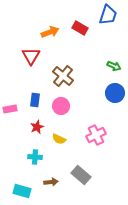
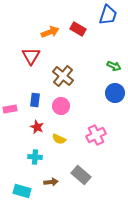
red rectangle: moved 2 px left, 1 px down
red star: rotated 24 degrees counterclockwise
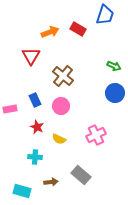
blue trapezoid: moved 3 px left
blue rectangle: rotated 32 degrees counterclockwise
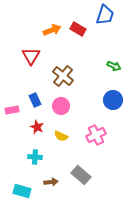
orange arrow: moved 2 px right, 2 px up
blue circle: moved 2 px left, 7 px down
pink rectangle: moved 2 px right, 1 px down
yellow semicircle: moved 2 px right, 3 px up
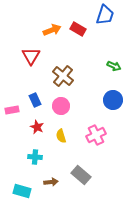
yellow semicircle: rotated 48 degrees clockwise
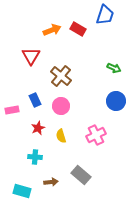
green arrow: moved 2 px down
brown cross: moved 2 px left
blue circle: moved 3 px right, 1 px down
red star: moved 1 px right, 1 px down; rotated 24 degrees clockwise
